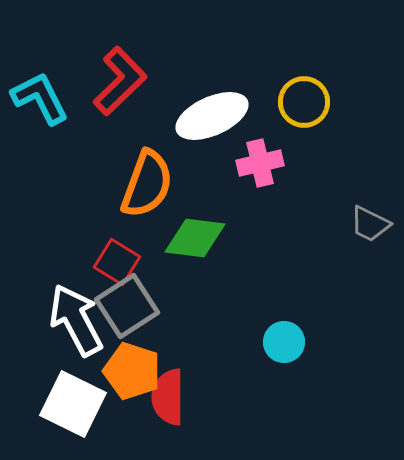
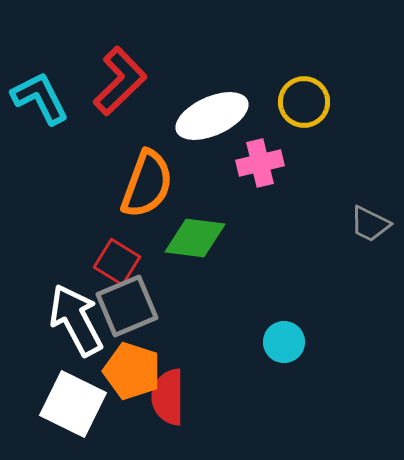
gray square: rotated 10 degrees clockwise
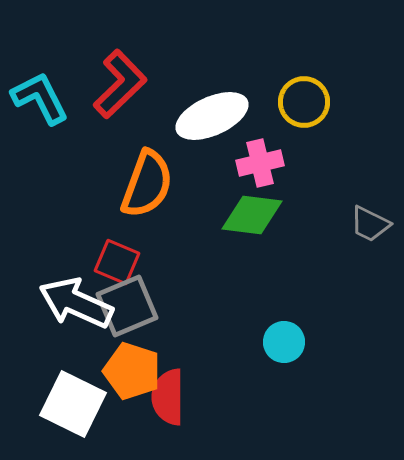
red L-shape: moved 3 px down
green diamond: moved 57 px right, 23 px up
red square: rotated 9 degrees counterclockwise
white arrow: moved 17 px up; rotated 38 degrees counterclockwise
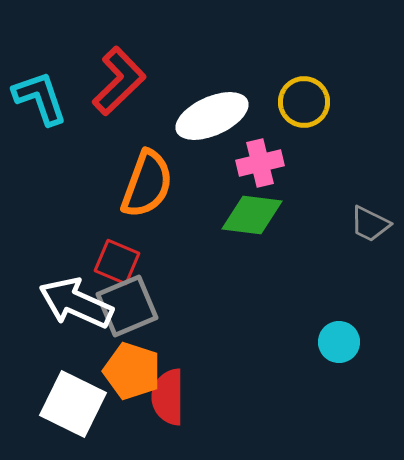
red L-shape: moved 1 px left, 3 px up
cyan L-shape: rotated 8 degrees clockwise
cyan circle: moved 55 px right
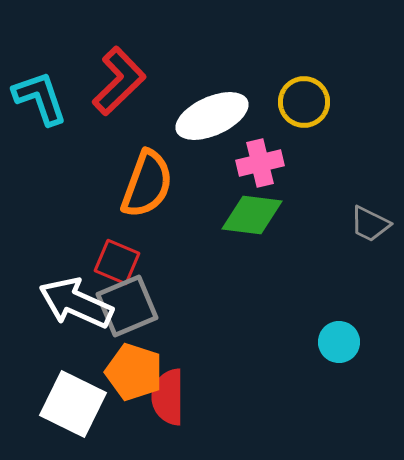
orange pentagon: moved 2 px right, 1 px down
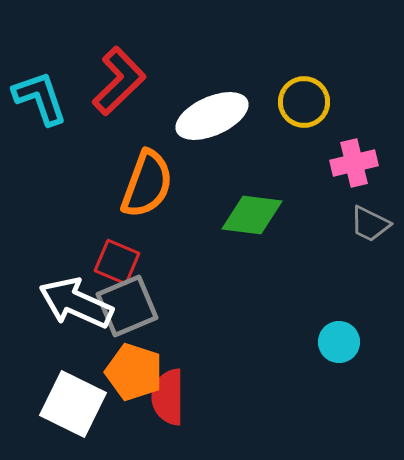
pink cross: moved 94 px right
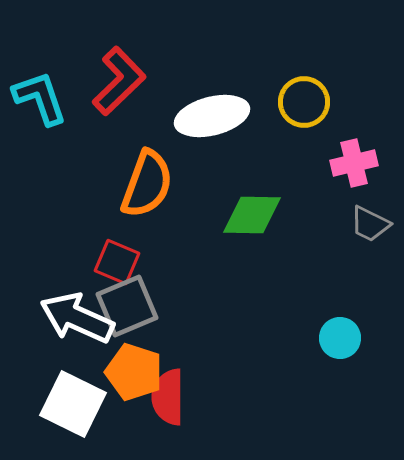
white ellipse: rotated 10 degrees clockwise
green diamond: rotated 6 degrees counterclockwise
white arrow: moved 1 px right, 15 px down
cyan circle: moved 1 px right, 4 px up
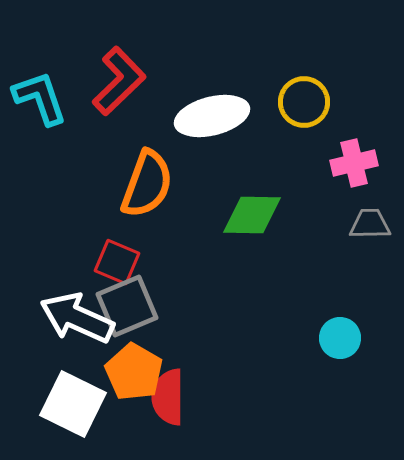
gray trapezoid: rotated 153 degrees clockwise
orange pentagon: rotated 12 degrees clockwise
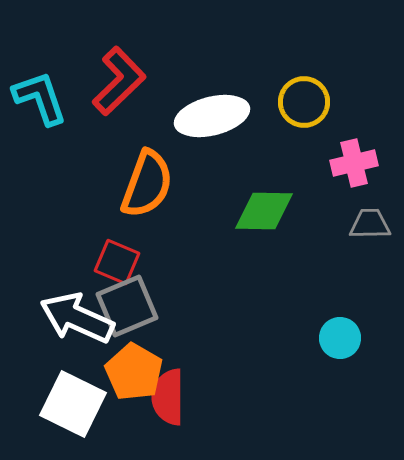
green diamond: moved 12 px right, 4 px up
